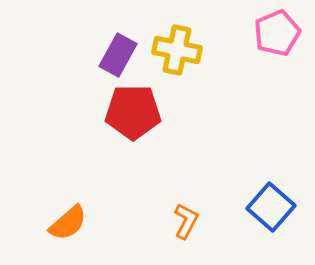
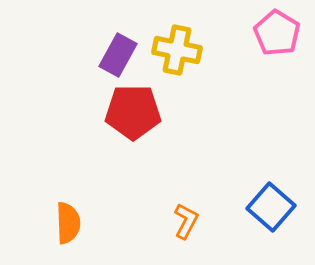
pink pentagon: rotated 18 degrees counterclockwise
orange semicircle: rotated 51 degrees counterclockwise
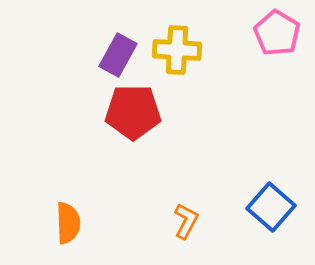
yellow cross: rotated 9 degrees counterclockwise
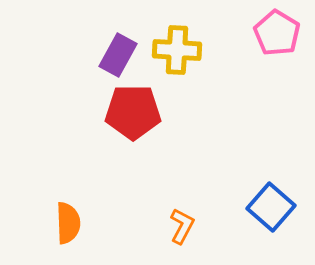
orange L-shape: moved 4 px left, 5 px down
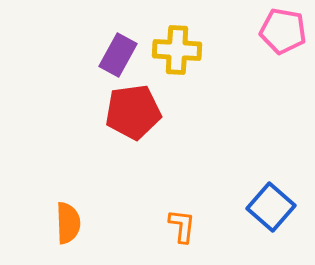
pink pentagon: moved 6 px right, 2 px up; rotated 21 degrees counterclockwise
red pentagon: rotated 8 degrees counterclockwise
orange L-shape: rotated 21 degrees counterclockwise
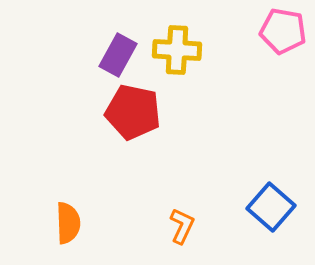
red pentagon: rotated 20 degrees clockwise
orange L-shape: rotated 18 degrees clockwise
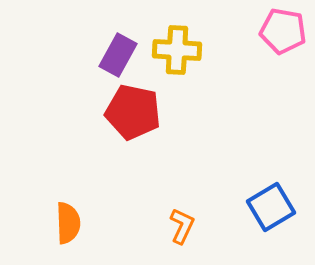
blue square: rotated 18 degrees clockwise
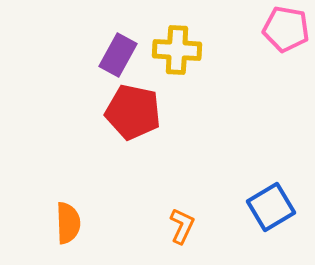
pink pentagon: moved 3 px right, 2 px up
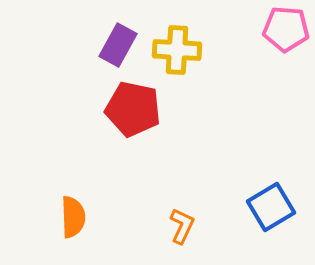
pink pentagon: rotated 6 degrees counterclockwise
purple rectangle: moved 10 px up
red pentagon: moved 3 px up
orange semicircle: moved 5 px right, 6 px up
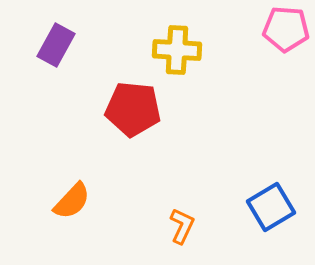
purple rectangle: moved 62 px left
red pentagon: rotated 6 degrees counterclockwise
orange semicircle: moved 1 px left, 16 px up; rotated 45 degrees clockwise
